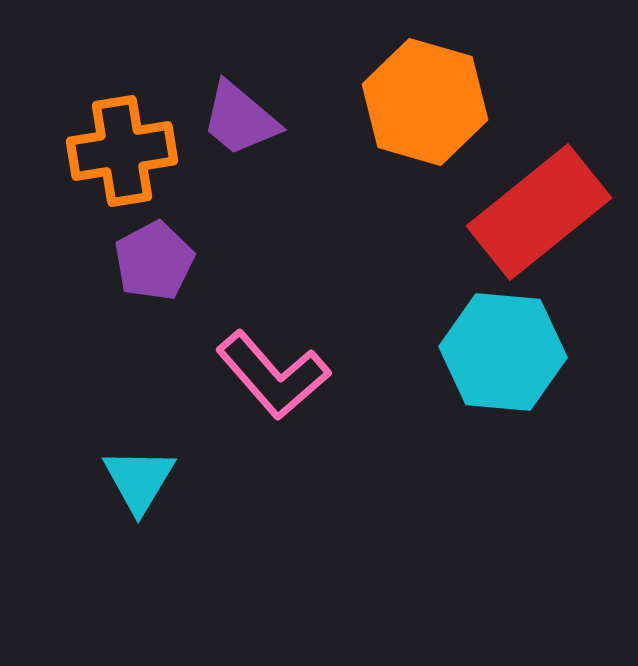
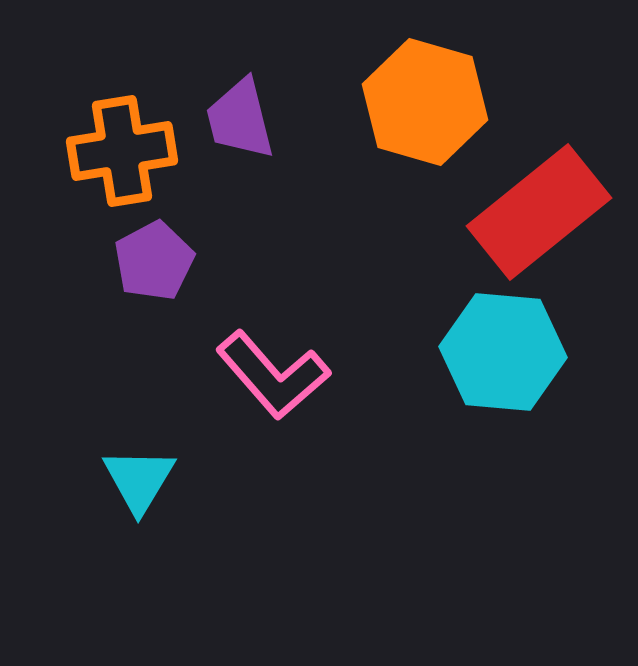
purple trapezoid: rotated 36 degrees clockwise
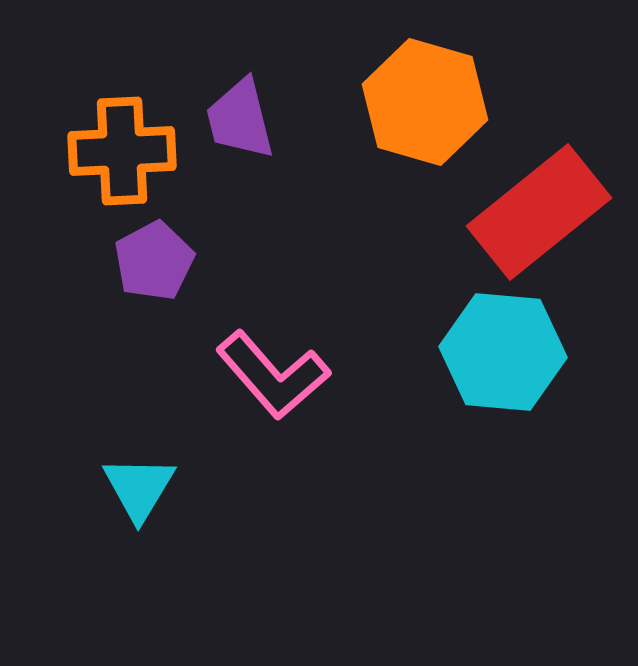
orange cross: rotated 6 degrees clockwise
cyan triangle: moved 8 px down
